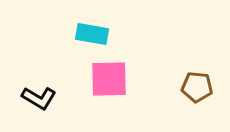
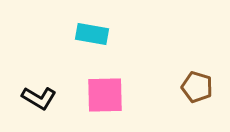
pink square: moved 4 px left, 16 px down
brown pentagon: rotated 12 degrees clockwise
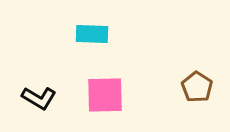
cyan rectangle: rotated 8 degrees counterclockwise
brown pentagon: rotated 16 degrees clockwise
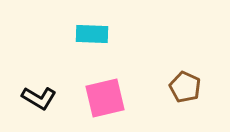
brown pentagon: moved 12 px left; rotated 8 degrees counterclockwise
pink square: moved 3 px down; rotated 12 degrees counterclockwise
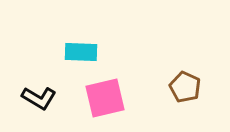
cyan rectangle: moved 11 px left, 18 px down
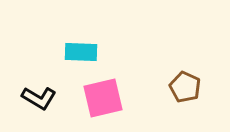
pink square: moved 2 px left
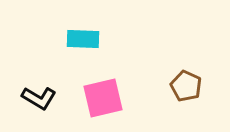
cyan rectangle: moved 2 px right, 13 px up
brown pentagon: moved 1 px right, 1 px up
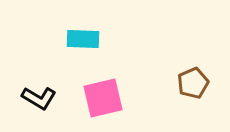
brown pentagon: moved 7 px right, 3 px up; rotated 24 degrees clockwise
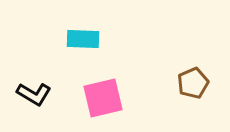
black L-shape: moved 5 px left, 4 px up
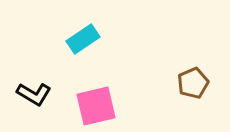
cyan rectangle: rotated 36 degrees counterclockwise
pink square: moved 7 px left, 8 px down
